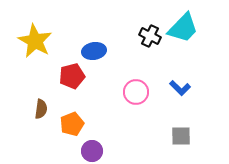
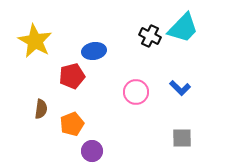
gray square: moved 1 px right, 2 px down
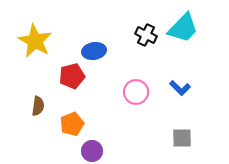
black cross: moved 4 px left, 1 px up
brown semicircle: moved 3 px left, 3 px up
